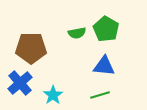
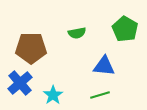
green pentagon: moved 19 px right
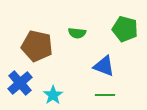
green pentagon: rotated 15 degrees counterclockwise
green semicircle: rotated 18 degrees clockwise
brown pentagon: moved 6 px right, 2 px up; rotated 12 degrees clockwise
blue triangle: rotated 15 degrees clockwise
green line: moved 5 px right; rotated 18 degrees clockwise
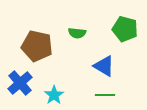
blue triangle: rotated 10 degrees clockwise
cyan star: moved 1 px right
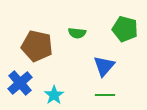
blue triangle: rotated 40 degrees clockwise
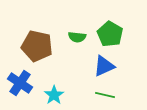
green pentagon: moved 15 px left, 5 px down; rotated 15 degrees clockwise
green semicircle: moved 4 px down
blue triangle: rotated 25 degrees clockwise
blue cross: rotated 15 degrees counterclockwise
green line: rotated 12 degrees clockwise
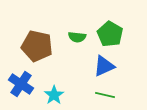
blue cross: moved 1 px right, 1 px down
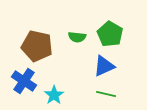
blue cross: moved 3 px right, 3 px up
green line: moved 1 px right, 1 px up
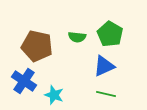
cyan star: rotated 18 degrees counterclockwise
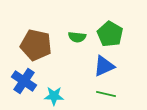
brown pentagon: moved 1 px left, 1 px up
cyan star: moved 1 px down; rotated 18 degrees counterclockwise
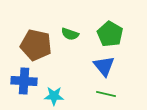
green semicircle: moved 7 px left, 3 px up; rotated 12 degrees clockwise
blue triangle: rotated 45 degrees counterclockwise
blue cross: rotated 30 degrees counterclockwise
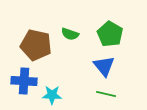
cyan star: moved 2 px left, 1 px up
